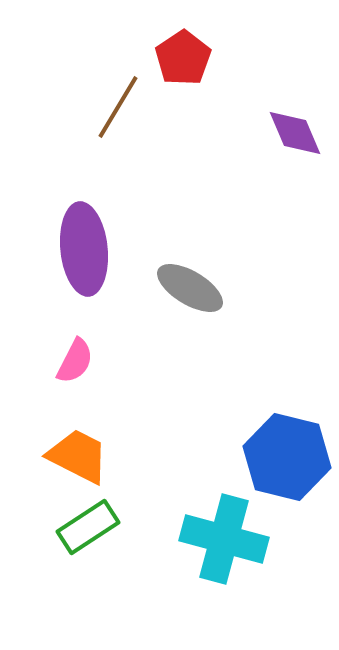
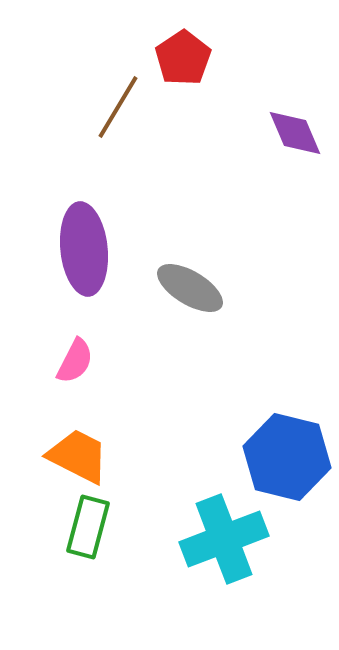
green rectangle: rotated 42 degrees counterclockwise
cyan cross: rotated 36 degrees counterclockwise
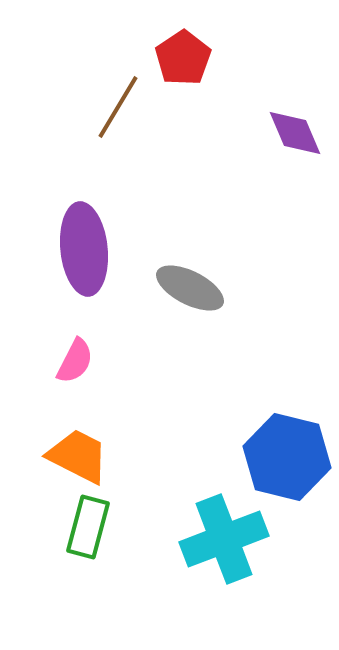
gray ellipse: rotated 4 degrees counterclockwise
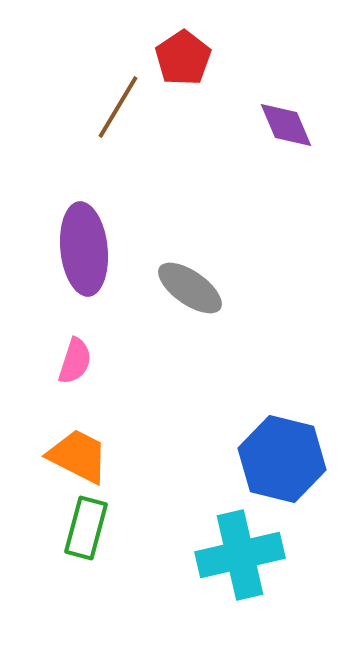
purple diamond: moved 9 px left, 8 px up
gray ellipse: rotated 8 degrees clockwise
pink semicircle: rotated 9 degrees counterclockwise
blue hexagon: moved 5 px left, 2 px down
green rectangle: moved 2 px left, 1 px down
cyan cross: moved 16 px right, 16 px down; rotated 8 degrees clockwise
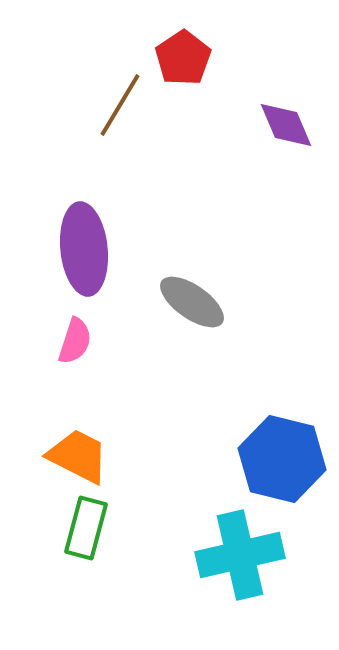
brown line: moved 2 px right, 2 px up
gray ellipse: moved 2 px right, 14 px down
pink semicircle: moved 20 px up
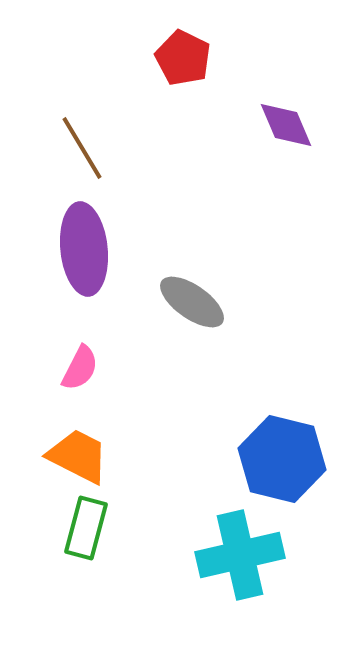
red pentagon: rotated 12 degrees counterclockwise
brown line: moved 38 px left, 43 px down; rotated 62 degrees counterclockwise
pink semicircle: moved 5 px right, 27 px down; rotated 9 degrees clockwise
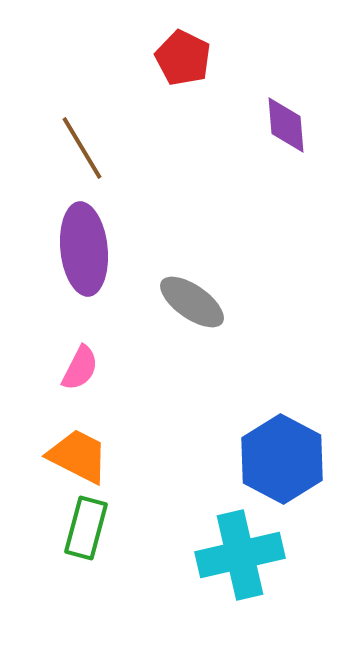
purple diamond: rotated 18 degrees clockwise
blue hexagon: rotated 14 degrees clockwise
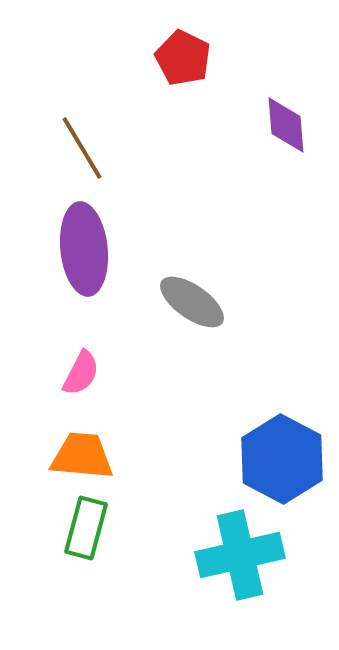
pink semicircle: moved 1 px right, 5 px down
orange trapezoid: moved 4 px right; rotated 22 degrees counterclockwise
